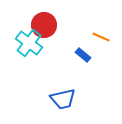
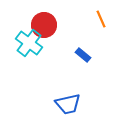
orange line: moved 18 px up; rotated 42 degrees clockwise
blue trapezoid: moved 5 px right, 5 px down
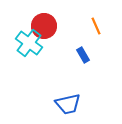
orange line: moved 5 px left, 7 px down
red circle: moved 1 px down
blue rectangle: rotated 21 degrees clockwise
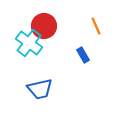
blue trapezoid: moved 28 px left, 15 px up
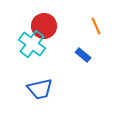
cyan cross: moved 3 px right, 1 px down
blue rectangle: rotated 21 degrees counterclockwise
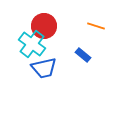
orange line: rotated 48 degrees counterclockwise
blue trapezoid: moved 4 px right, 21 px up
